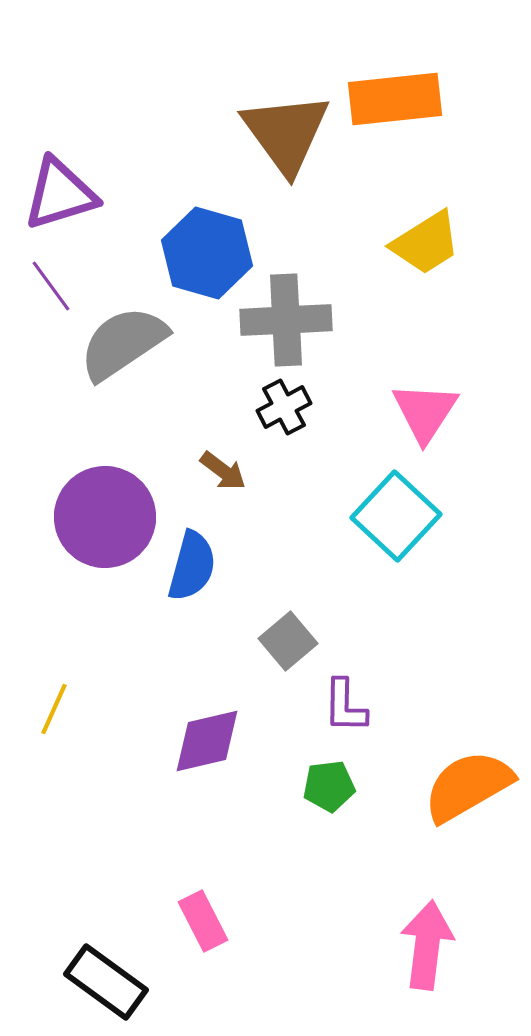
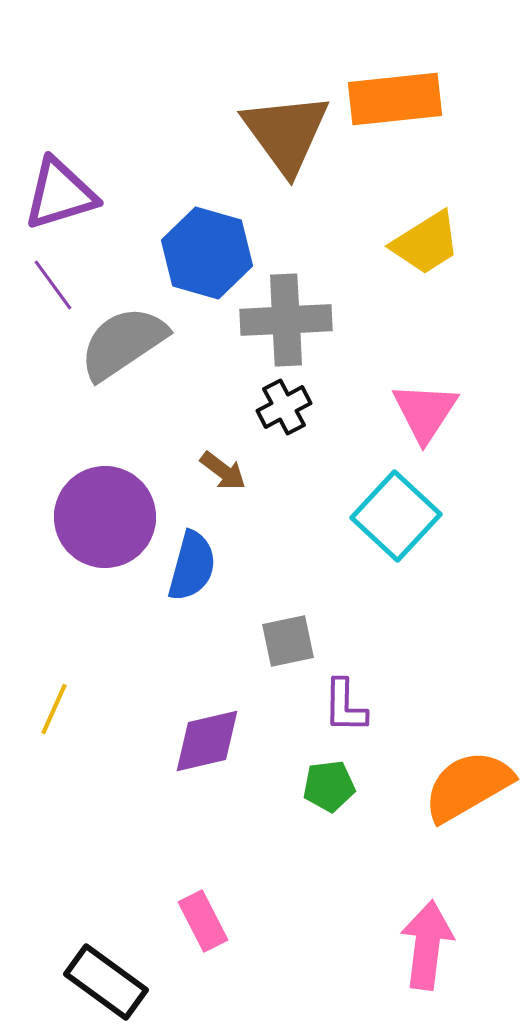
purple line: moved 2 px right, 1 px up
gray square: rotated 28 degrees clockwise
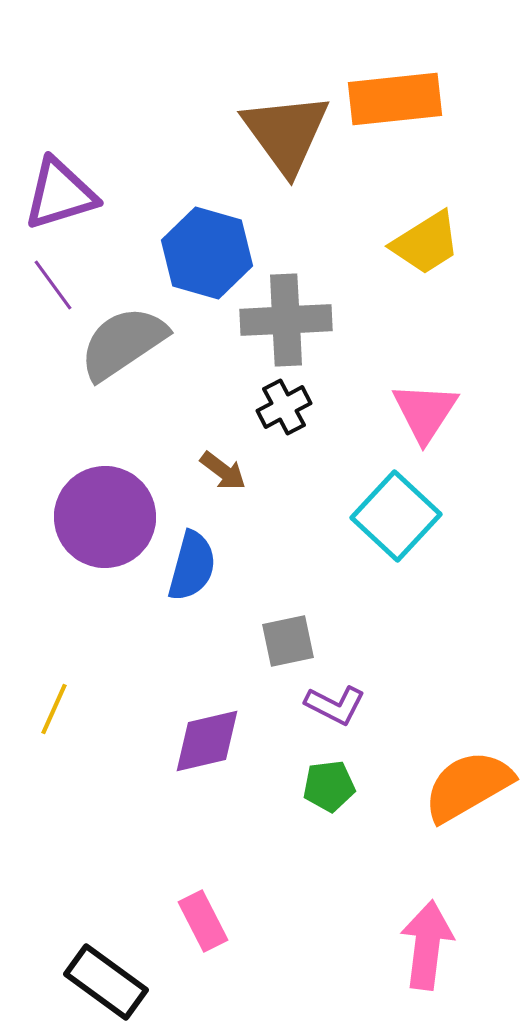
purple L-shape: moved 10 px left, 1 px up; rotated 64 degrees counterclockwise
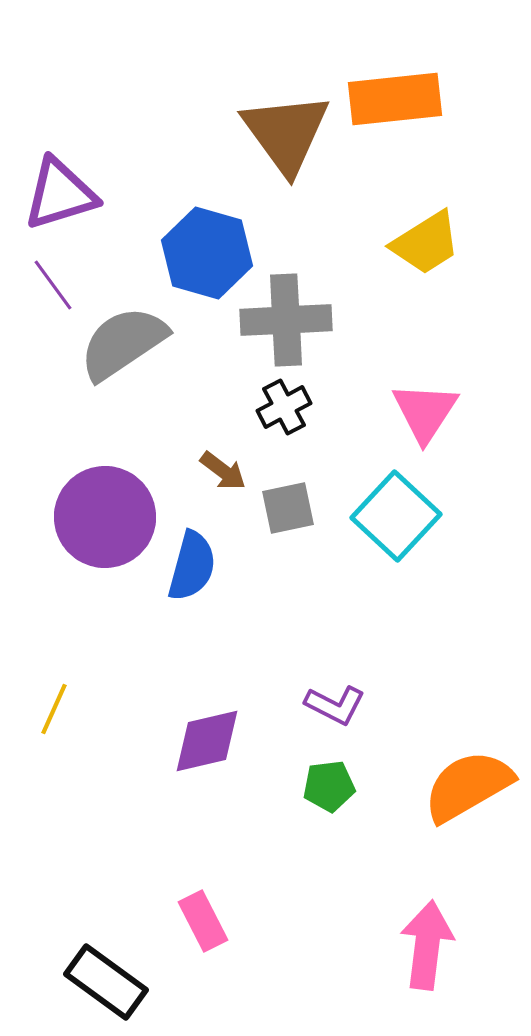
gray square: moved 133 px up
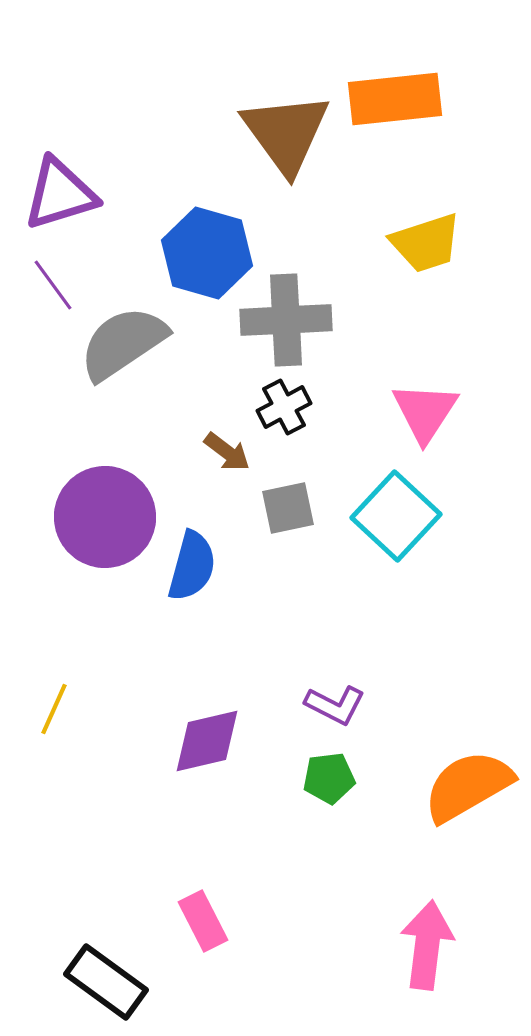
yellow trapezoid: rotated 14 degrees clockwise
brown arrow: moved 4 px right, 19 px up
green pentagon: moved 8 px up
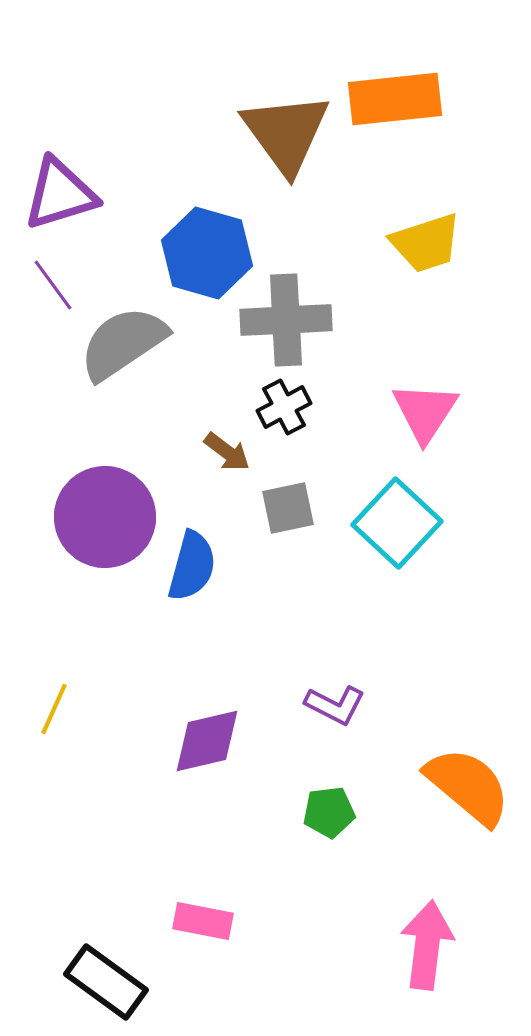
cyan square: moved 1 px right, 7 px down
green pentagon: moved 34 px down
orange semicircle: rotated 70 degrees clockwise
pink rectangle: rotated 52 degrees counterclockwise
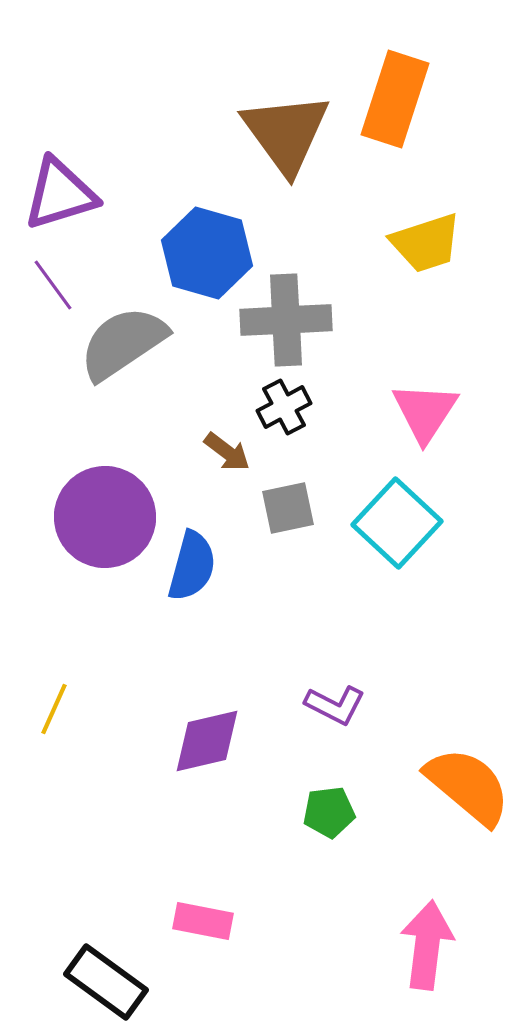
orange rectangle: rotated 66 degrees counterclockwise
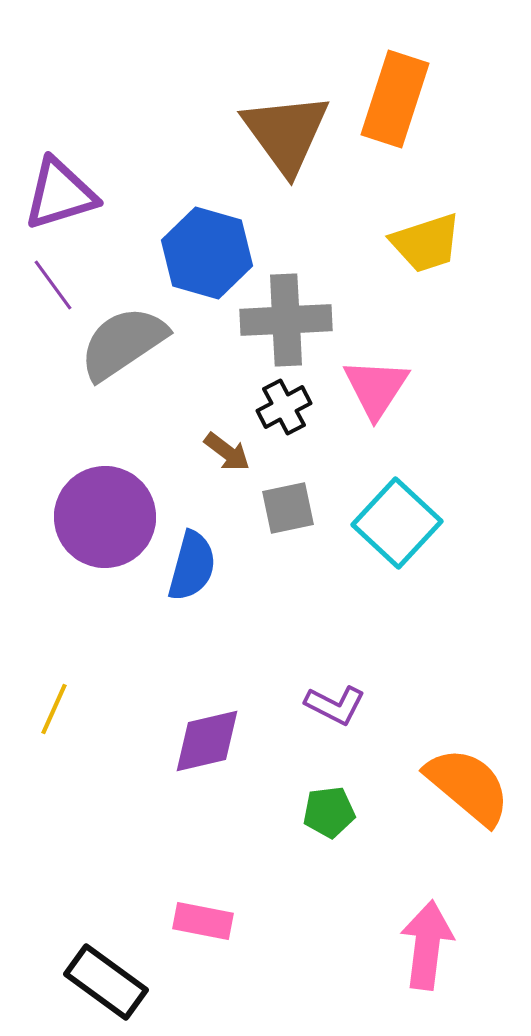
pink triangle: moved 49 px left, 24 px up
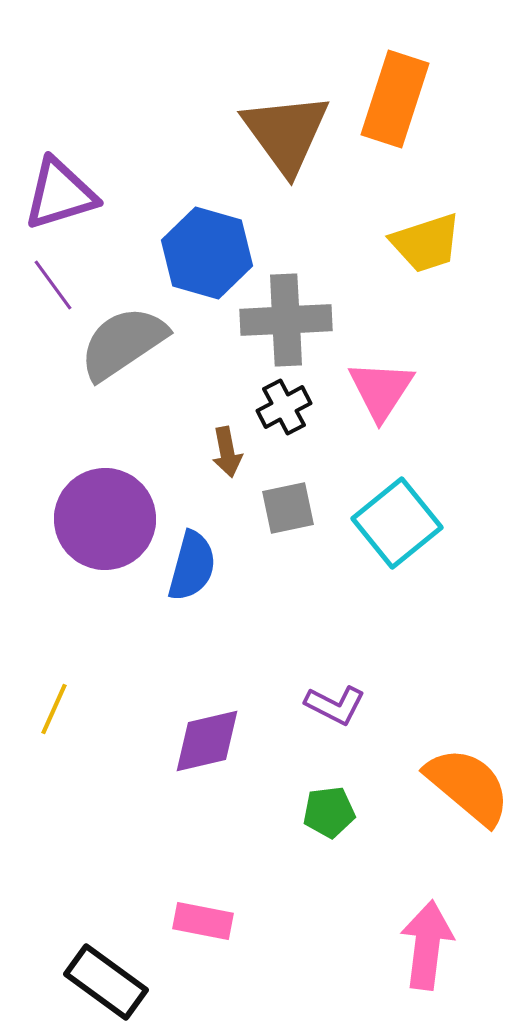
pink triangle: moved 5 px right, 2 px down
brown arrow: rotated 42 degrees clockwise
purple circle: moved 2 px down
cyan square: rotated 8 degrees clockwise
